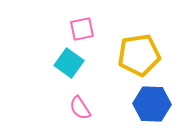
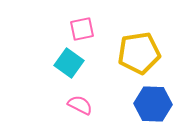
yellow pentagon: moved 2 px up
blue hexagon: moved 1 px right
pink semicircle: moved 3 px up; rotated 150 degrees clockwise
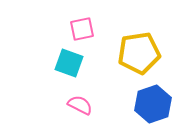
cyan square: rotated 16 degrees counterclockwise
blue hexagon: rotated 21 degrees counterclockwise
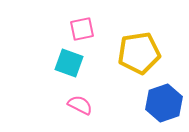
blue hexagon: moved 11 px right, 1 px up
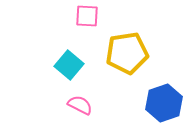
pink square: moved 5 px right, 13 px up; rotated 15 degrees clockwise
yellow pentagon: moved 12 px left
cyan square: moved 2 px down; rotated 20 degrees clockwise
